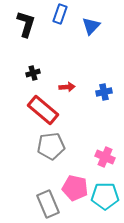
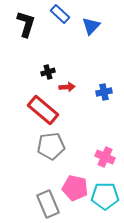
blue rectangle: rotated 66 degrees counterclockwise
black cross: moved 15 px right, 1 px up
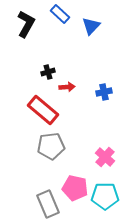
black L-shape: rotated 12 degrees clockwise
pink cross: rotated 18 degrees clockwise
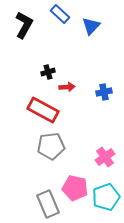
black L-shape: moved 2 px left, 1 px down
red rectangle: rotated 12 degrees counterclockwise
pink cross: rotated 12 degrees clockwise
cyan pentagon: moved 1 px right, 1 px down; rotated 20 degrees counterclockwise
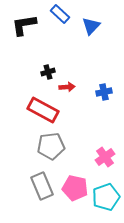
black L-shape: rotated 128 degrees counterclockwise
gray rectangle: moved 6 px left, 18 px up
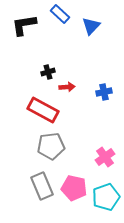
pink pentagon: moved 1 px left
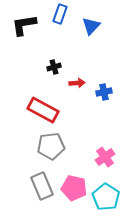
blue rectangle: rotated 66 degrees clockwise
black cross: moved 6 px right, 5 px up
red arrow: moved 10 px right, 4 px up
cyan pentagon: rotated 20 degrees counterclockwise
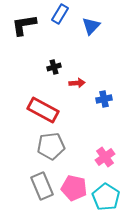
blue rectangle: rotated 12 degrees clockwise
blue cross: moved 7 px down
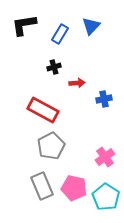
blue rectangle: moved 20 px down
gray pentagon: rotated 20 degrees counterclockwise
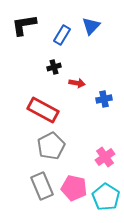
blue rectangle: moved 2 px right, 1 px down
red arrow: rotated 14 degrees clockwise
